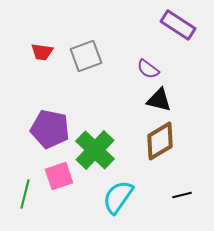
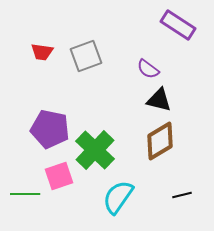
green line: rotated 76 degrees clockwise
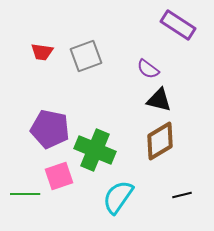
green cross: rotated 21 degrees counterclockwise
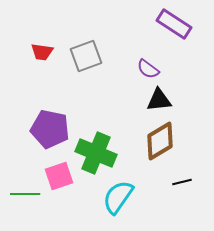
purple rectangle: moved 4 px left, 1 px up
black triangle: rotated 20 degrees counterclockwise
green cross: moved 1 px right, 3 px down
black line: moved 13 px up
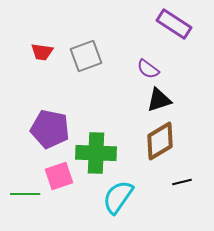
black triangle: rotated 12 degrees counterclockwise
green cross: rotated 21 degrees counterclockwise
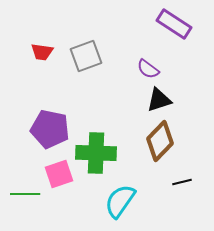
brown diamond: rotated 15 degrees counterclockwise
pink square: moved 2 px up
cyan semicircle: moved 2 px right, 4 px down
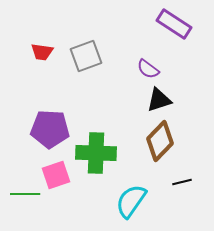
purple pentagon: rotated 9 degrees counterclockwise
pink square: moved 3 px left, 1 px down
cyan semicircle: moved 11 px right
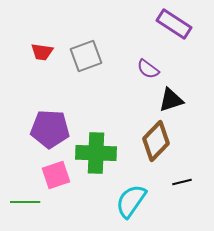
black triangle: moved 12 px right
brown diamond: moved 4 px left
green line: moved 8 px down
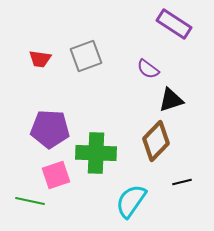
red trapezoid: moved 2 px left, 7 px down
green line: moved 5 px right, 1 px up; rotated 12 degrees clockwise
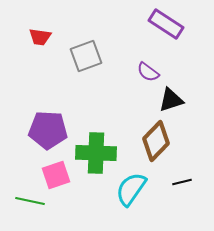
purple rectangle: moved 8 px left
red trapezoid: moved 22 px up
purple semicircle: moved 3 px down
purple pentagon: moved 2 px left, 1 px down
cyan semicircle: moved 12 px up
